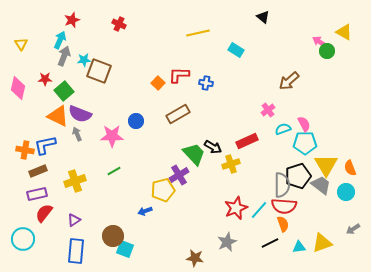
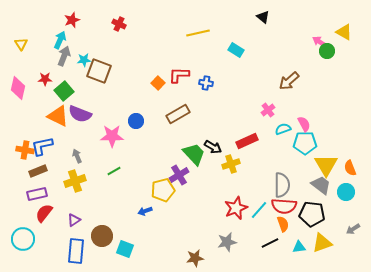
gray arrow at (77, 134): moved 22 px down
blue L-shape at (45, 145): moved 3 px left, 1 px down
black pentagon at (298, 176): moved 14 px right, 38 px down; rotated 25 degrees clockwise
brown circle at (113, 236): moved 11 px left
gray star at (227, 242): rotated 12 degrees clockwise
brown star at (195, 258): rotated 18 degrees counterclockwise
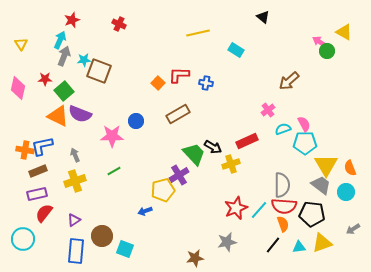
gray arrow at (77, 156): moved 2 px left, 1 px up
black line at (270, 243): moved 3 px right, 2 px down; rotated 24 degrees counterclockwise
